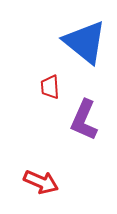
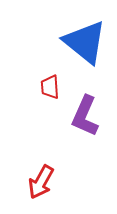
purple L-shape: moved 1 px right, 4 px up
red arrow: rotated 96 degrees clockwise
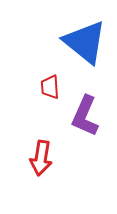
red arrow: moved 24 px up; rotated 20 degrees counterclockwise
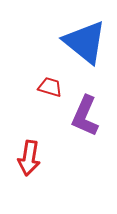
red trapezoid: rotated 110 degrees clockwise
red arrow: moved 12 px left
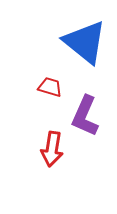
red arrow: moved 23 px right, 9 px up
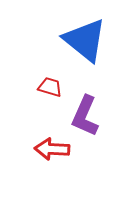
blue triangle: moved 2 px up
red arrow: rotated 84 degrees clockwise
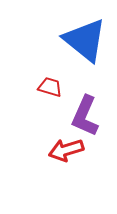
red arrow: moved 14 px right, 1 px down; rotated 20 degrees counterclockwise
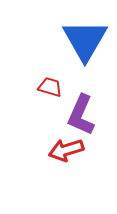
blue triangle: rotated 21 degrees clockwise
purple L-shape: moved 4 px left, 1 px up
